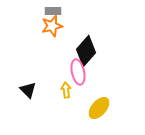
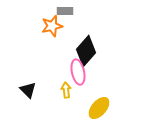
gray rectangle: moved 12 px right
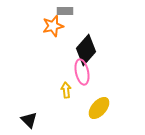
orange star: moved 1 px right
black diamond: moved 1 px up
pink ellipse: moved 4 px right
black triangle: moved 1 px right, 30 px down
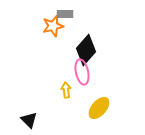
gray rectangle: moved 3 px down
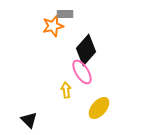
pink ellipse: rotated 20 degrees counterclockwise
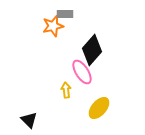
black diamond: moved 6 px right
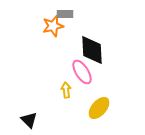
black diamond: rotated 44 degrees counterclockwise
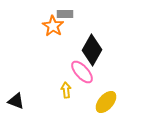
orange star: rotated 25 degrees counterclockwise
black diamond: rotated 32 degrees clockwise
pink ellipse: rotated 10 degrees counterclockwise
yellow ellipse: moved 7 px right, 6 px up
black triangle: moved 13 px left, 19 px up; rotated 24 degrees counterclockwise
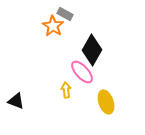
gray rectangle: rotated 28 degrees clockwise
yellow ellipse: rotated 60 degrees counterclockwise
